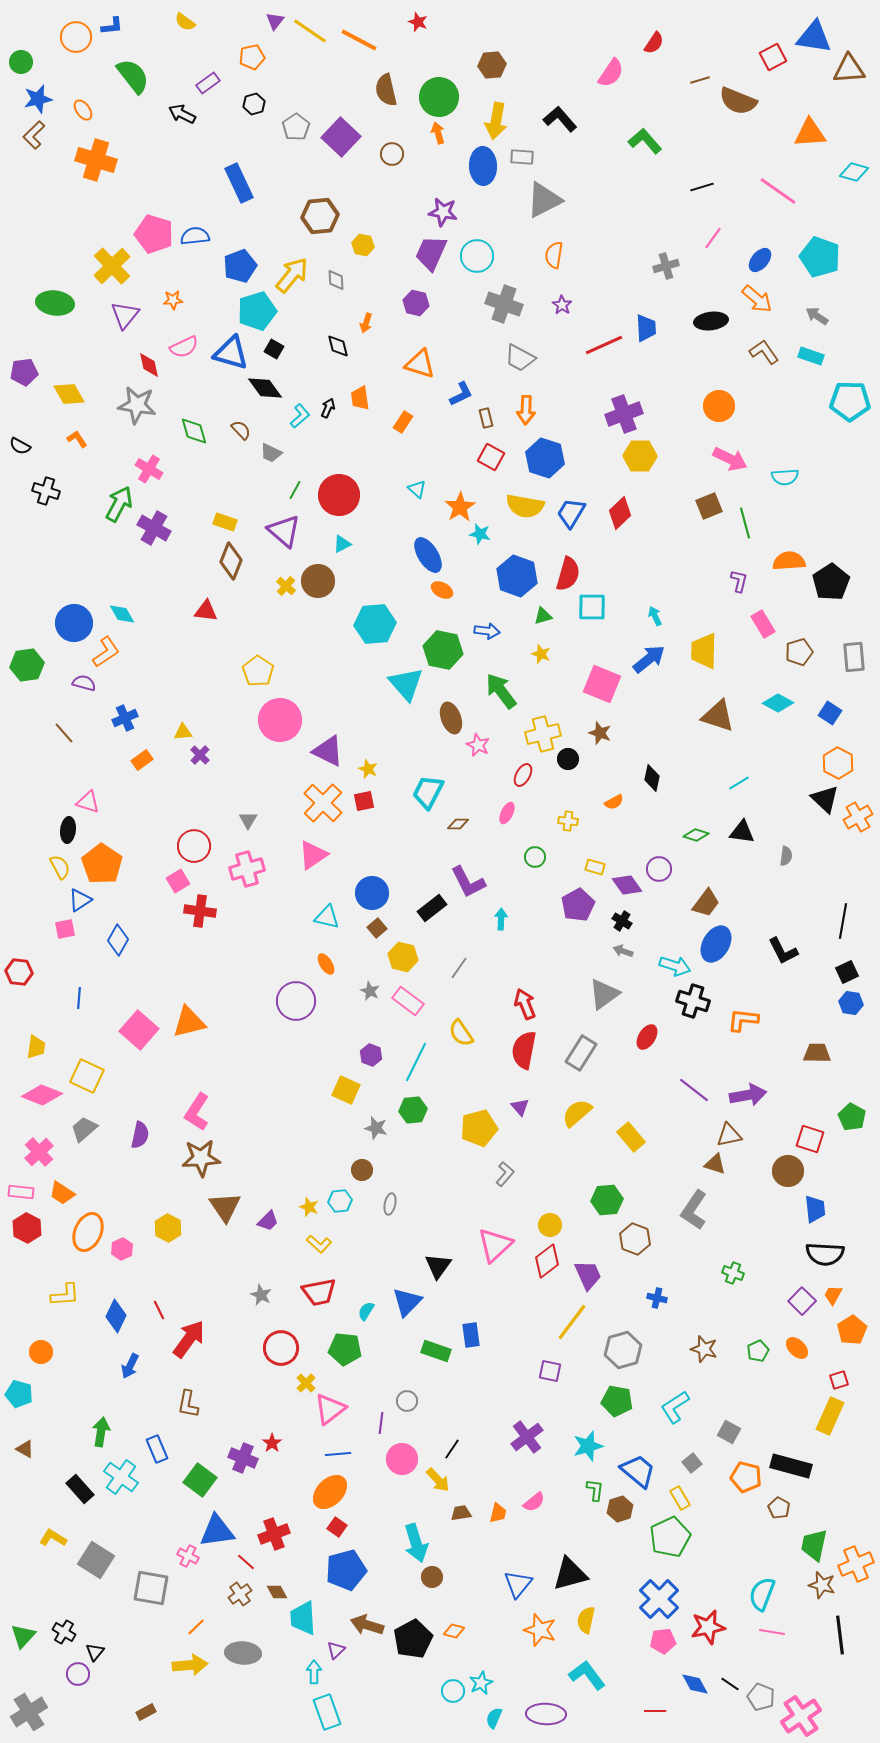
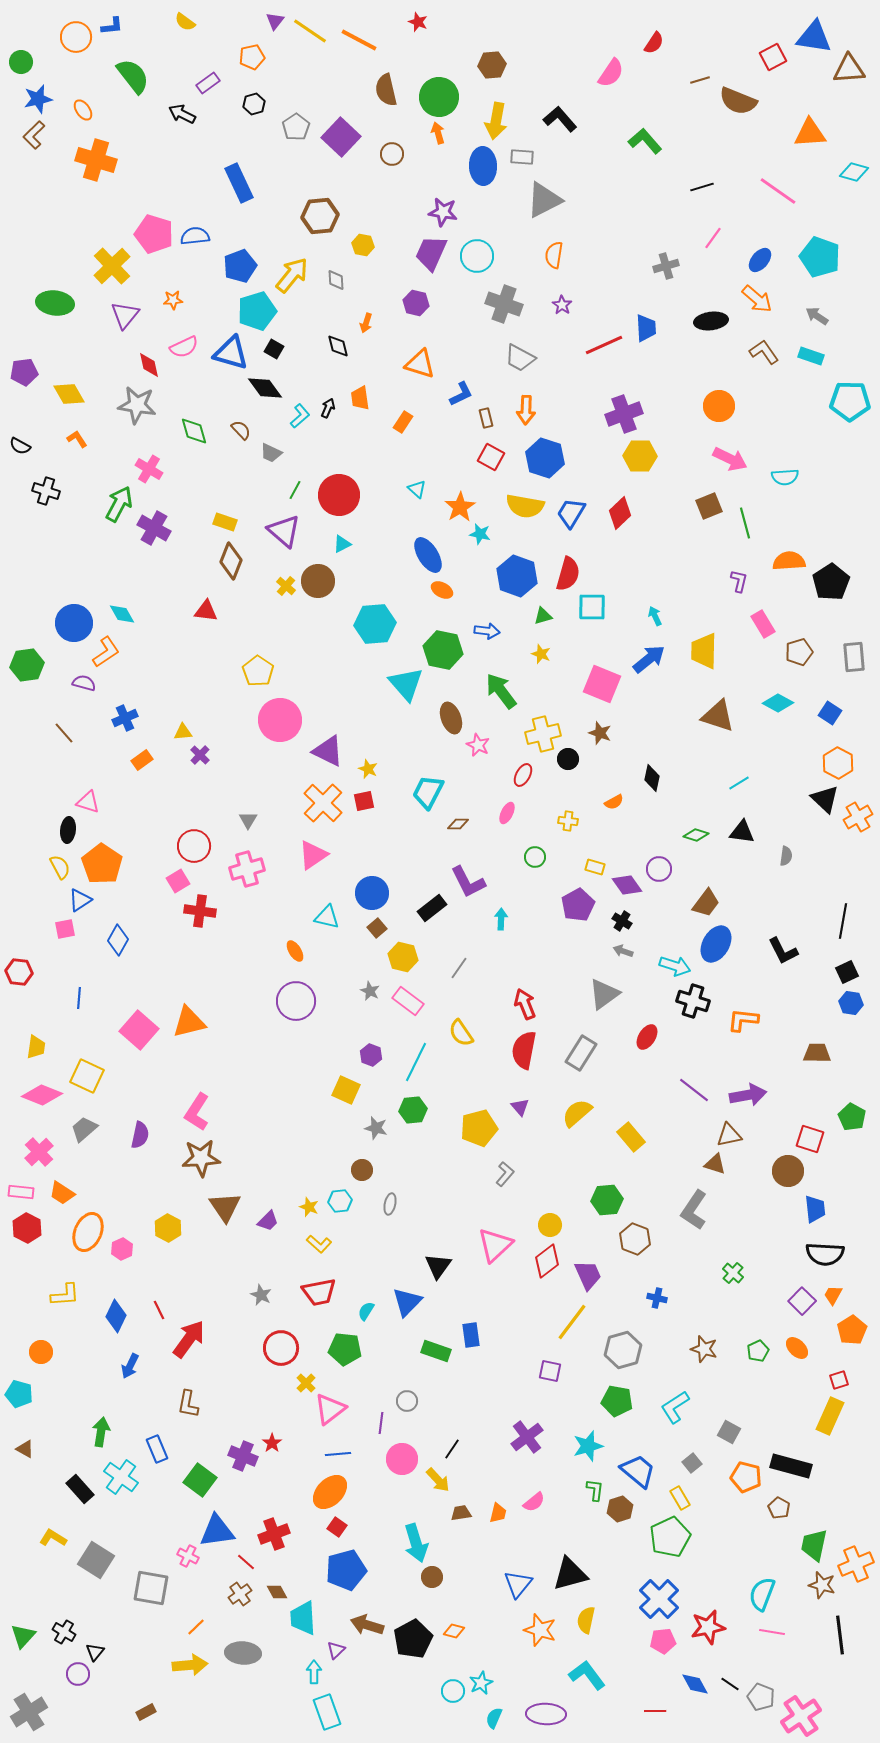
orange ellipse at (326, 964): moved 31 px left, 13 px up
green cross at (733, 1273): rotated 20 degrees clockwise
purple cross at (243, 1458): moved 2 px up
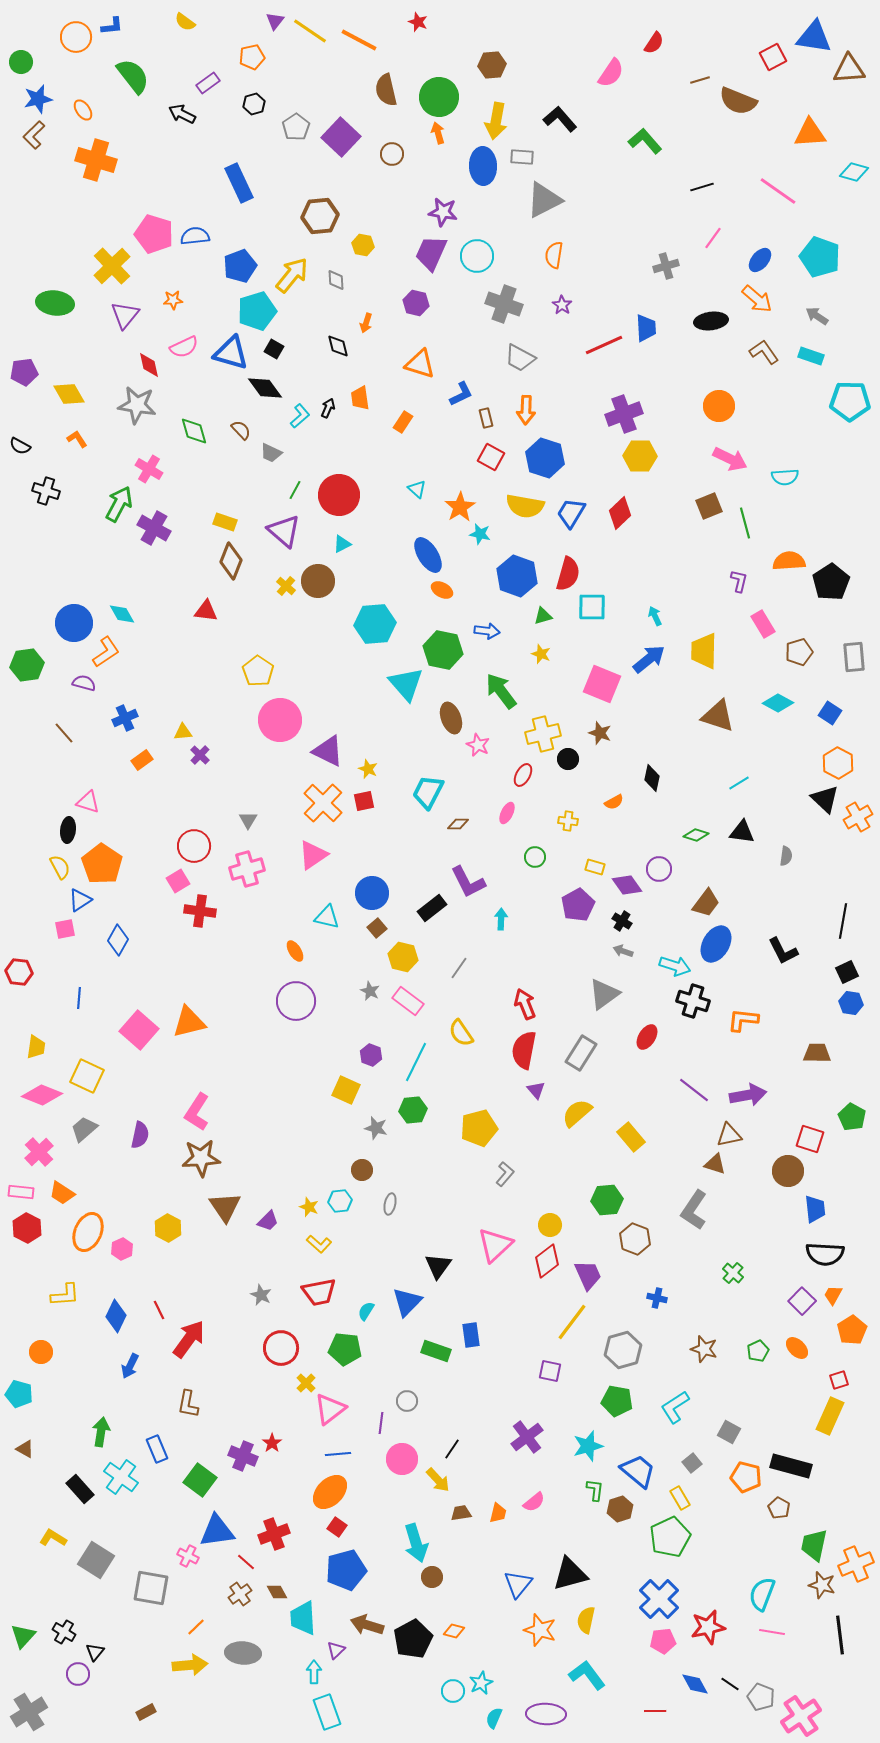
purple triangle at (520, 1107): moved 16 px right, 17 px up
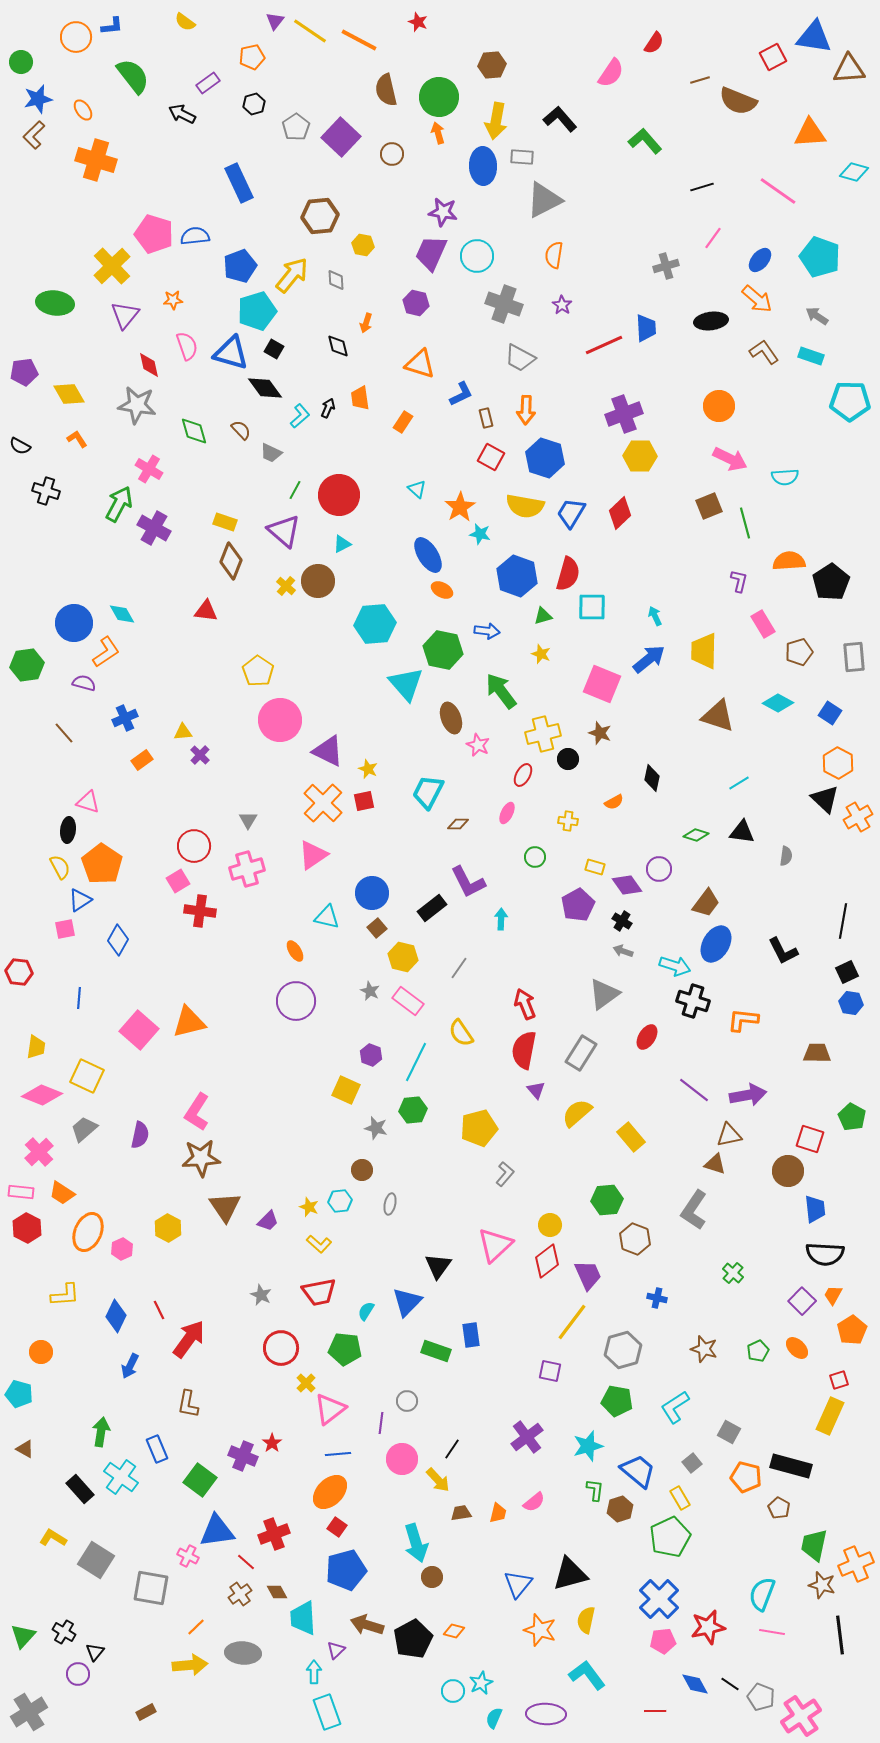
pink semicircle at (184, 347): moved 3 px right, 1 px up; rotated 84 degrees counterclockwise
